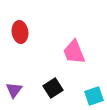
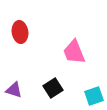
purple triangle: rotated 48 degrees counterclockwise
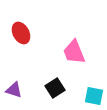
red ellipse: moved 1 px right, 1 px down; rotated 20 degrees counterclockwise
black square: moved 2 px right
cyan square: rotated 30 degrees clockwise
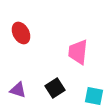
pink trapezoid: moved 4 px right; rotated 28 degrees clockwise
purple triangle: moved 4 px right
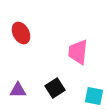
purple triangle: rotated 18 degrees counterclockwise
